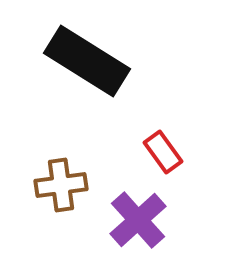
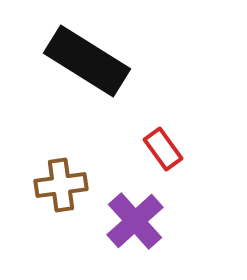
red rectangle: moved 3 px up
purple cross: moved 3 px left, 1 px down
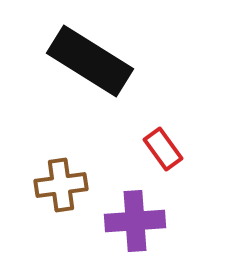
black rectangle: moved 3 px right
purple cross: rotated 38 degrees clockwise
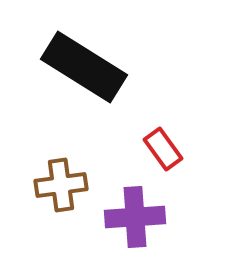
black rectangle: moved 6 px left, 6 px down
purple cross: moved 4 px up
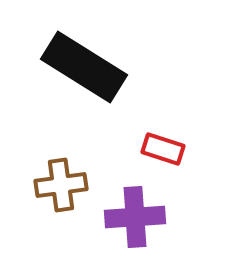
red rectangle: rotated 36 degrees counterclockwise
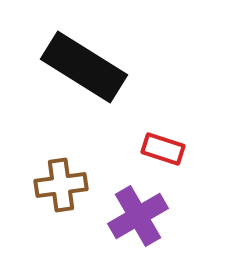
purple cross: moved 3 px right, 1 px up; rotated 26 degrees counterclockwise
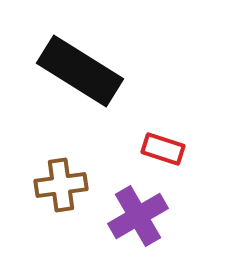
black rectangle: moved 4 px left, 4 px down
